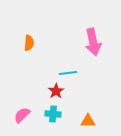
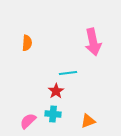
orange semicircle: moved 2 px left
pink semicircle: moved 6 px right, 6 px down
orange triangle: rotated 21 degrees counterclockwise
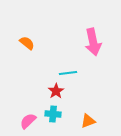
orange semicircle: rotated 56 degrees counterclockwise
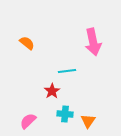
cyan line: moved 1 px left, 2 px up
red star: moved 4 px left
cyan cross: moved 12 px right
orange triangle: rotated 35 degrees counterclockwise
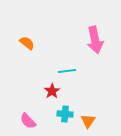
pink arrow: moved 2 px right, 2 px up
pink semicircle: rotated 90 degrees counterclockwise
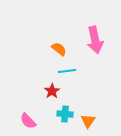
orange semicircle: moved 32 px right, 6 px down
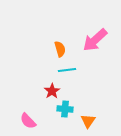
pink arrow: rotated 60 degrees clockwise
orange semicircle: moved 1 px right; rotated 35 degrees clockwise
cyan line: moved 1 px up
cyan cross: moved 5 px up
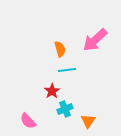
cyan cross: rotated 28 degrees counterclockwise
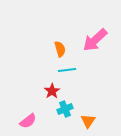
pink semicircle: rotated 84 degrees counterclockwise
